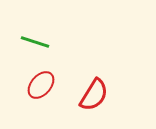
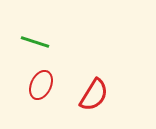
red ellipse: rotated 16 degrees counterclockwise
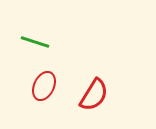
red ellipse: moved 3 px right, 1 px down
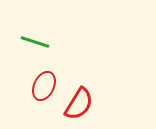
red semicircle: moved 15 px left, 9 px down
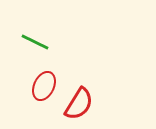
green line: rotated 8 degrees clockwise
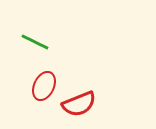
red semicircle: rotated 36 degrees clockwise
